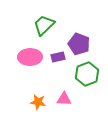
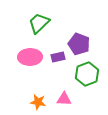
green trapezoid: moved 5 px left, 2 px up
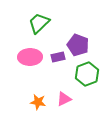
purple pentagon: moved 1 px left, 1 px down
pink triangle: rotated 28 degrees counterclockwise
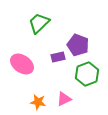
pink ellipse: moved 8 px left, 7 px down; rotated 35 degrees clockwise
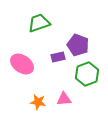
green trapezoid: rotated 25 degrees clockwise
pink triangle: rotated 21 degrees clockwise
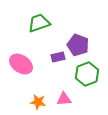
pink ellipse: moved 1 px left
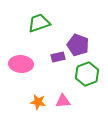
pink ellipse: rotated 30 degrees counterclockwise
pink triangle: moved 1 px left, 2 px down
